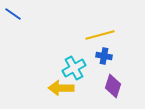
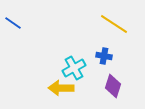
blue line: moved 9 px down
yellow line: moved 14 px right, 11 px up; rotated 48 degrees clockwise
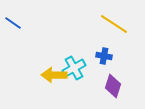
yellow arrow: moved 7 px left, 13 px up
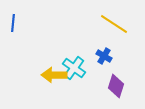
blue line: rotated 60 degrees clockwise
blue cross: rotated 21 degrees clockwise
cyan cross: rotated 25 degrees counterclockwise
purple diamond: moved 3 px right
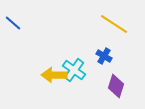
blue line: rotated 54 degrees counterclockwise
cyan cross: moved 2 px down
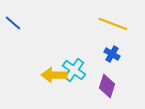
yellow line: moved 1 px left; rotated 12 degrees counterclockwise
blue cross: moved 8 px right, 2 px up
purple diamond: moved 9 px left
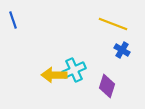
blue line: moved 3 px up; rotated 30 degrees clockwise
blue cross: moved 10 px right, 4 px up
cyan cross: rotated 30 degrees clockwise
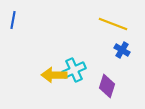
blue line: rotated 30 degrees clockwise
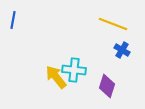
cyan cross: rotated 30 degrees clockwise
yellow arrow: moved 2 px right, 2 px down; rotated 50 degrees clockwise
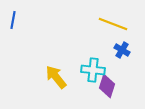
cyan cross: moved 19 px right
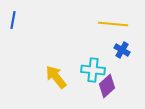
yellow line: rotated 16 degrees counterclockwise
purple diamond: rotated 30 degrees clockwise
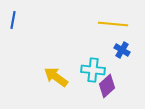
yellow arrow: rotated 15 degrees counterclockwise
